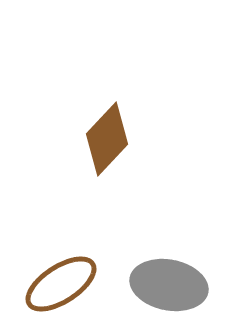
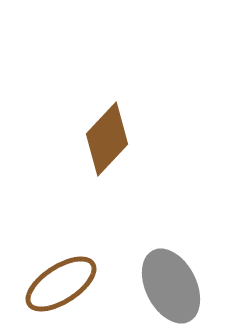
gray ellipse: moved 2 px right, 1 px down; rotated 52 degrees clockwise
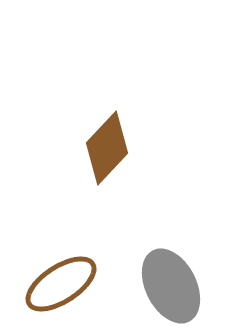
brown diamond: moved 9 px down
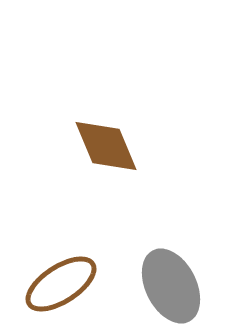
brown diamond: moved 1 px left, 2 px up; rotated 66 degrees counterclockwise
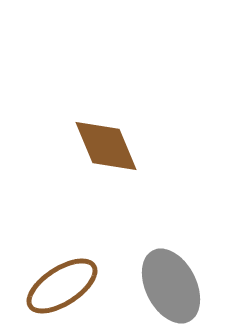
brown ellipse: moved 1 px right, 2 px down
